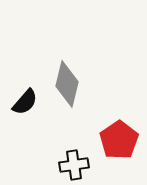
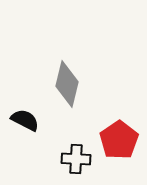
black semicircle: moved 18 px down; rotated 104 degrees counterclockwise
black cross: moved 2 px right, 6 px up; rotated 12 degrees clockwise
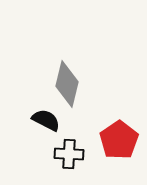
black semicircle: moved 21 px right
black cross: moved 7 px left, 5 px up
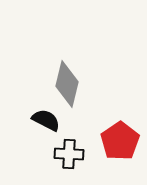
red pentagon: moved 1 px right, 1 px down
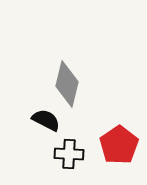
red pentagon: moved 1 px left, 4 px down
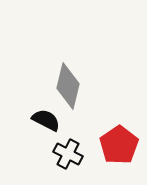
gray diamond: moved 1 px right, 2 px down
black cross: moved 1 px left; rotated 24 degrees clockwise
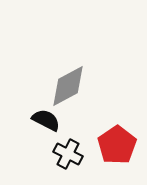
gray diamond: rotated 48 degrees clockwise
red pentagon: moved 2 px left
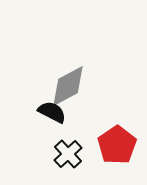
black semicircle: moved 6 px right, 8 px up
black cross: rotated 20 degrees clockwise
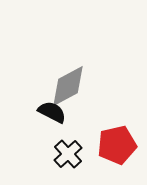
red pentagon: rotated 21 degrees clockwise
